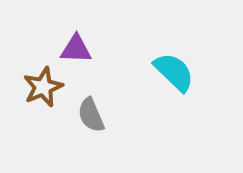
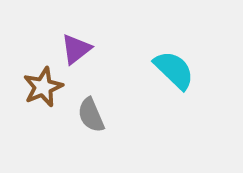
purple triangle: rotated 40 degrees counterclockwise
cyan semicircle: moved 2 px up
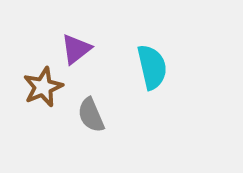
cyan semicircle: moved 22 px left, 3 px up; rotated 33 degrees clockwise
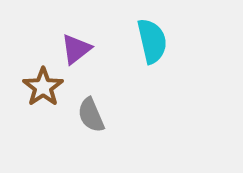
cyan semicircle: moved 26 px up
brown star: rotated 12 degrees counterclockwise
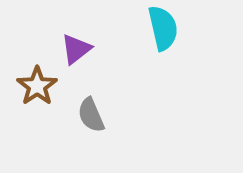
cyan semicircle: moved 11 px right, 13 px up
brown star: moved 6 px left, 1 px up
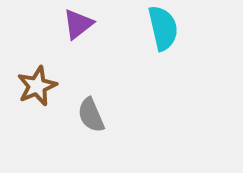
purple triangle: moved 2 px right, 25 px up
brown star: rotated 12 degrees clockwise
